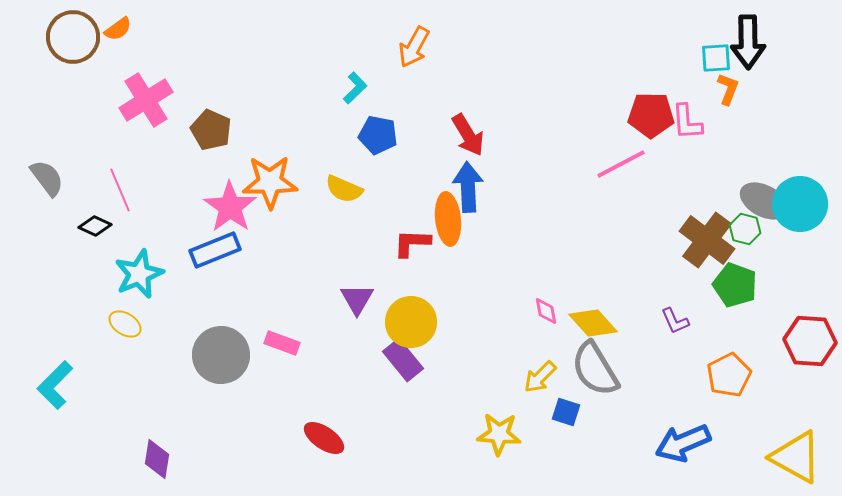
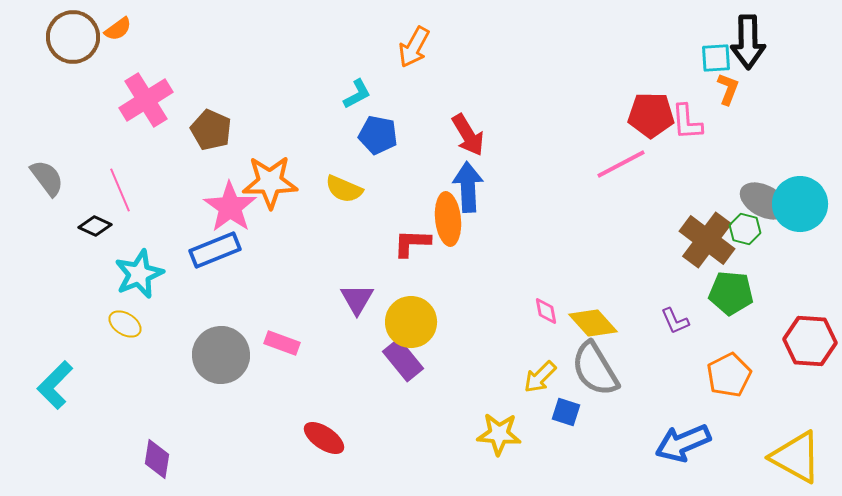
cyan L-shape at (355, 88): moved 2 px right, 6 px down; rotated 16 degrees clockwise
green pentagon at (735, 285): moved 4 px left, 8 px down; rotated 15 degrees counterclockwise
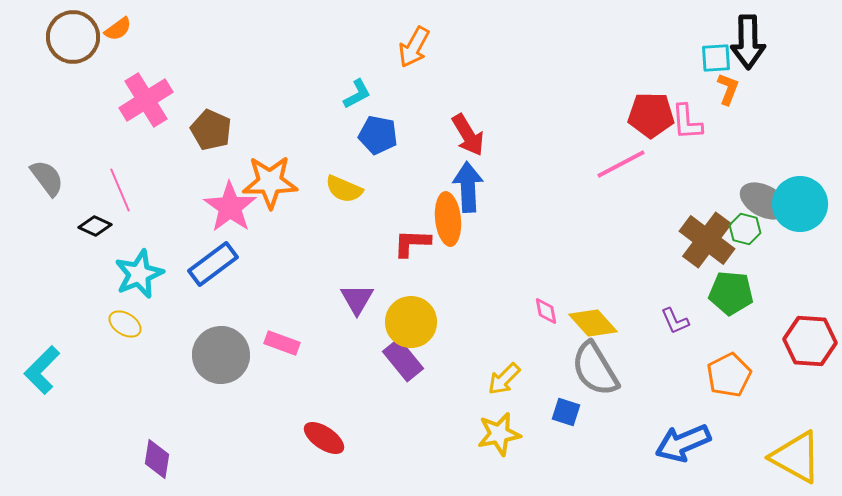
blue rectangle at (215, 250): moved 2 px left, 14 px down; rotated 15 degrees counterclockwise
yellow arrow at (540, 377): moved 36 px left, 2 px down
cyan L-shape at (55, 385): moved 13 px left, 15 px up
yellow star at (499, 434): rotated 15 degrees counterclockwise
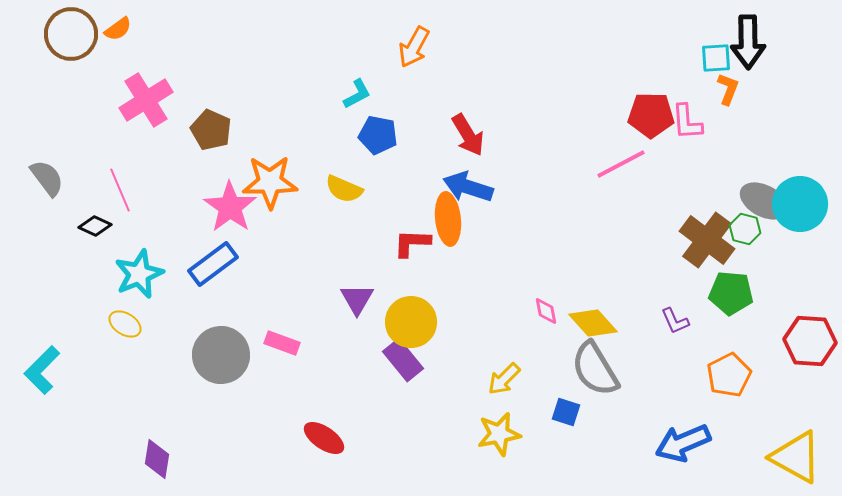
brown circle at (73, 37): moved 2 px left, 3 px up
blue arrow at (468, 187): rotated 69 degrees counterclockwise
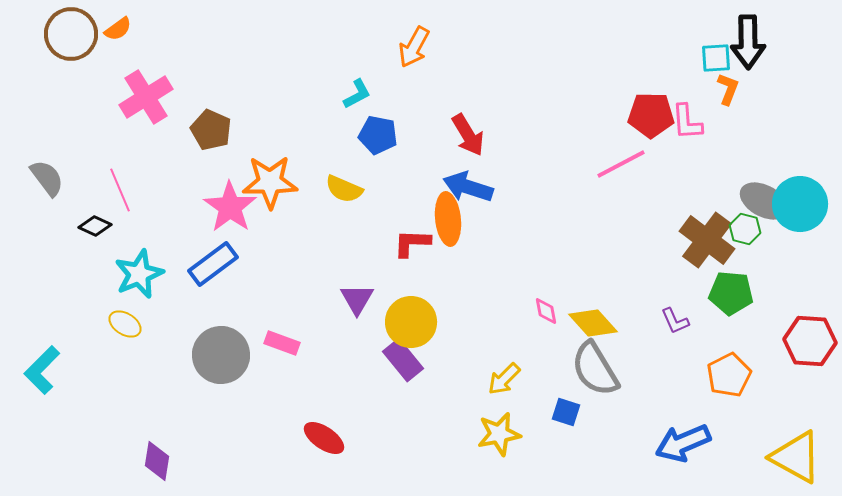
pink cross at (146, 100): moved 3 px up
purple diamond at (157, 459): moved 2 px down
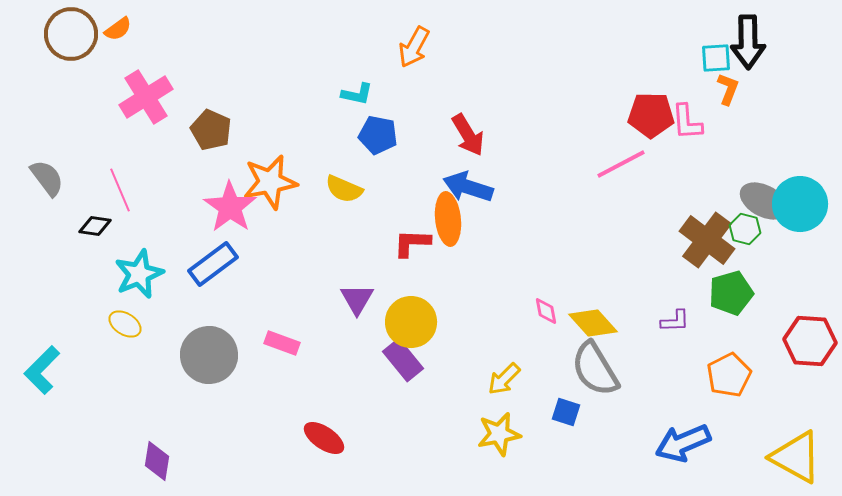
cyan L-shape at (357, 94): rotated 40 degrees clockwise
orange star at (270, 182): rotated 10 degrees counterclockwise
black diamond at (95, 226): rotated 16 degrees counterclockwise
green pentagon at (731, 293): rotated 21 degrees counterclockwise
purple L-shape at (675, 321): rotated 68 degrees counterclockwise
gray circle at (221, 355): moved 12 px left
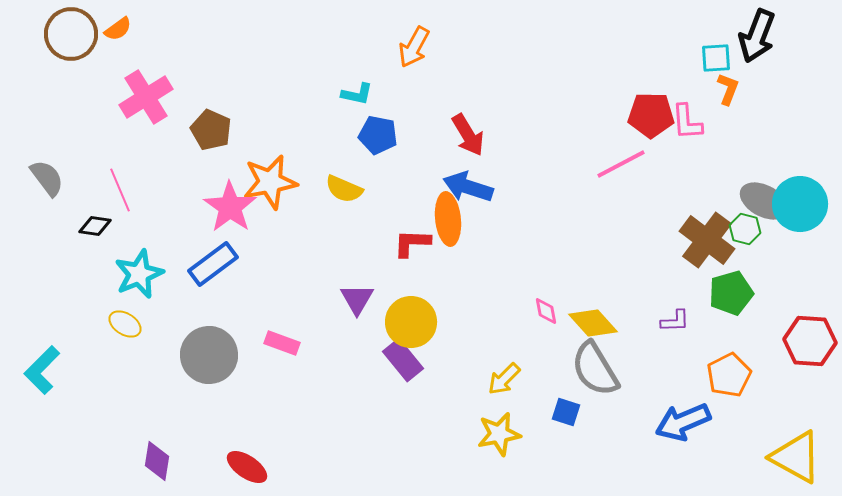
black arrow at (748, 42): moved 9 px right, 6 px up; rotated 22 degrees clockwise
red ellipse at (324, 438): moved 77 px left, 29 px down
blue arrow at (683, 443): moved 21 px up
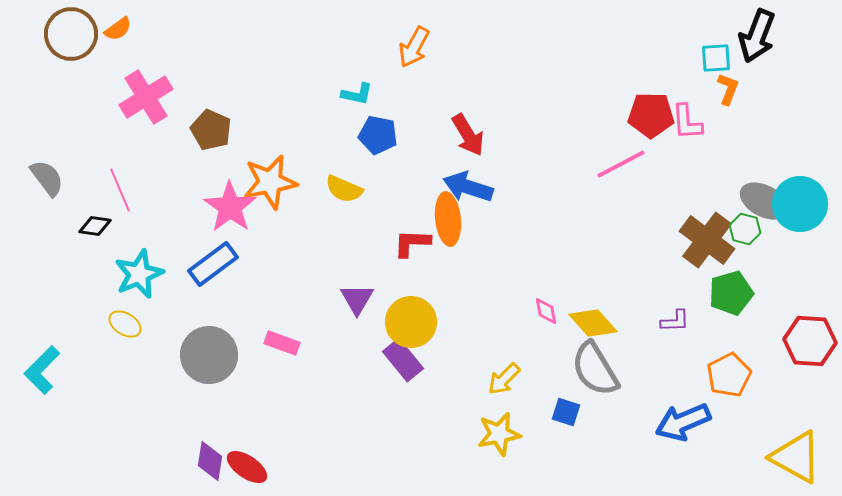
purple diamond at (157, 461): moved 53 px right
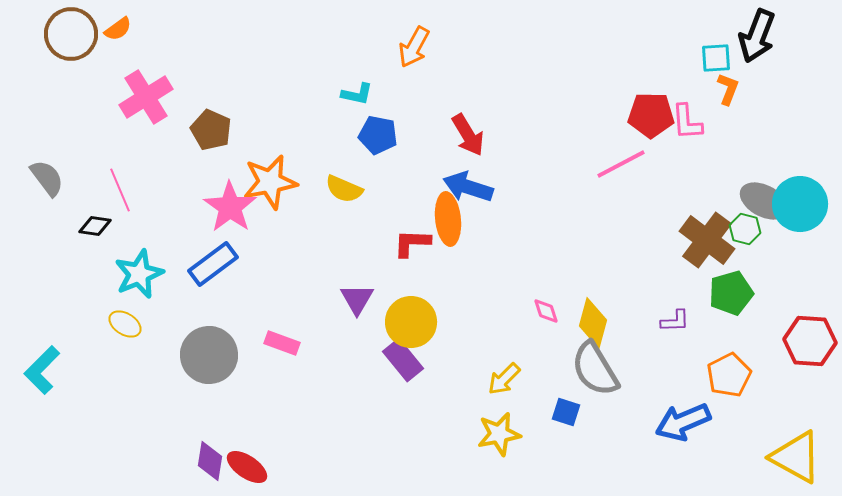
pink diamond at (546, 311): rotated 8 degrees counterclockwise
yellow diamond at (593, 323): rotated 57 degrees clockwise
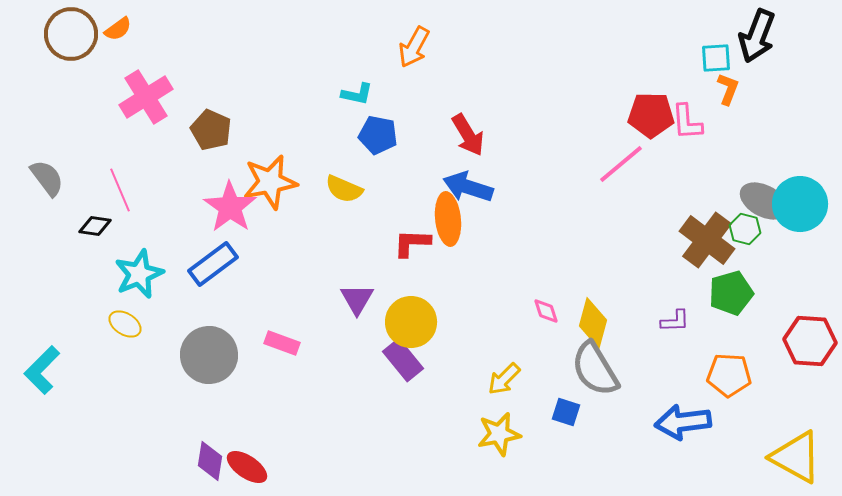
pink line at (621, 164): rotated 12 degrees counterclockwise
orange pentagon at (729, 375): rotated 30 degrees clockwise
blue arrow at (683, 422): rotated 16 degrees clockwise
